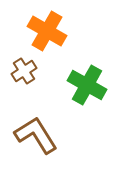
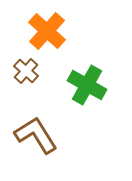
orange cross: rotated 12 degrees clockwise
brown cross: moved 2 px right; rotated 15 degrees counterclockwise
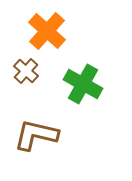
green cross: moved 4 px left, 1 px up
brown L-shape: rotated 45 degrees counterclockwise
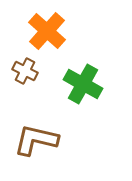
brown cross: moved 1 px left; rotated 15 degrees counterclockwise
brown L-shape: moved 5 px down
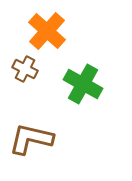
brown cross: moved 2 px up
brown L-shape: moved 5 px left, 1 px up
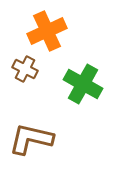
orange cross: rotated 24 degrees clockwise
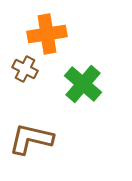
orange cross: moved 3 px down; rotated 15 degrees clockwise
green cross: rotated 12 degrees clockwise
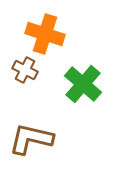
orange cross: moved 2 px left; rotated 27 degrees clockwise
brown cross: moved 1 px down
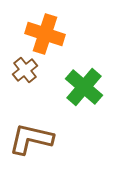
brown cross: rotated 25 degrees clockwise
green cross: moved 1 px right, 3 px down
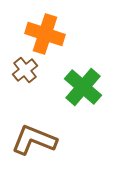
green cross: moved 1 px left
brown L-shape: moved 3 px right, 1 px down; rotated 9 degrees clockwise
